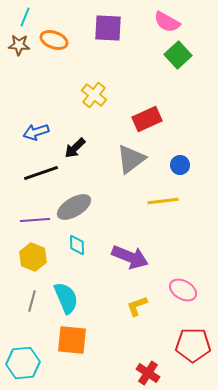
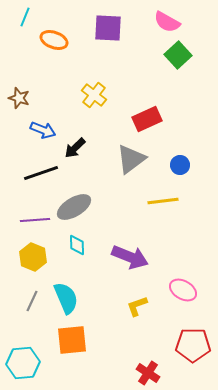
brown star: moved 53 px down; rotated 15 degrees clockwise
blue arrow: moved 7 px right, 2 px up; rotated 140 degrees counterclockwise
gray line: rotated 10 degrees clockwise
orange square: rotated 12 degrees counterclockwise
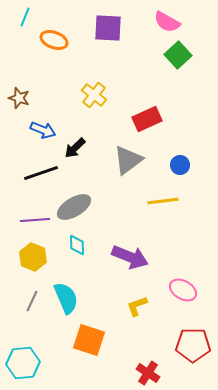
gray triangle: moved 3 px left, 1 px down
orange square: moved 17 px right; rotated 24 degrees clockwise
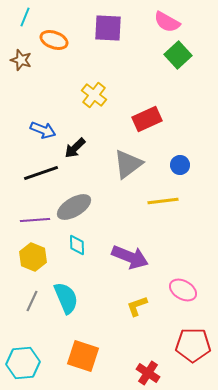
brown star: moved 2 px right, 38 px up
gray triangle: moved 4 px down
orange square: moved 6 px left, 16 px down
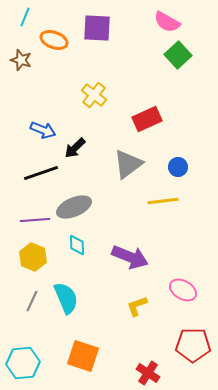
purple square: moved 11 px left
blue circle: moved 2 px left, 2 px down
gray ellipse: rotated 8 degrees clockwise
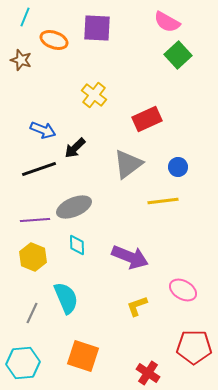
black line: moved 2 px left, 4 px up
gray line: moved 12 px down
red pentagon: moved 1 px right, 2 px down
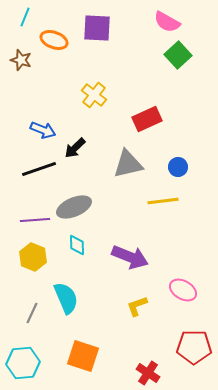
gray triangle: rotated 24 degrees clockwise
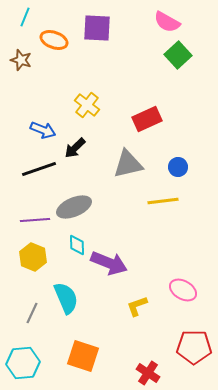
yellow cross: moved 7 px left, 10 px down
purple arrow: moved 21 px left, 6 px down
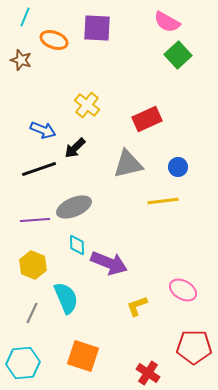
yellow hexagon: moved 8 px down
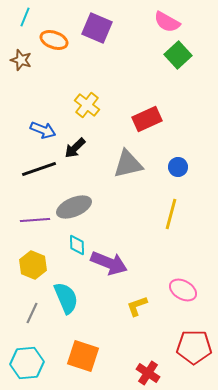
purple square: rotated 20 degrees clockwise
yellow line: moved 8 px right, 13 px down; rotated 68 degrees counterclockwise
cyan hexagon: moved 4 px right
